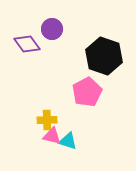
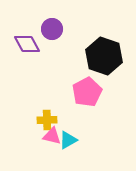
purple diamond: rotated 8 degrees clockwise
cyan triangle: moved 1 px up; rotated 48 degrees counterclockwise
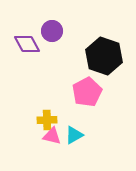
purple circle: moved 2 px down
cyan triangle: moved 6 px right, 5 px up
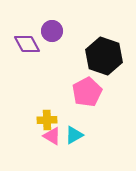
pink triangle: rotated 18 degrees clockwise
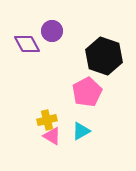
yellow cross: rotated 12 degrees counterclockwise
cyan triangle: moved 7 px right, 4 px up
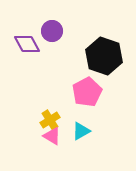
yellow cross: moved 3 px right; rotated 18 degrees counterclockwise
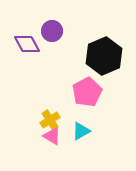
black hexagon: rotated 18 degrees clockwise
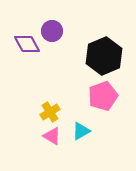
pink pentagon: moved 16 px right, 4 px down; rotated 8 degrees clockwise
yellow cross: moved 8 px up
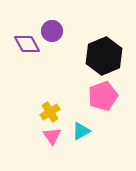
pink triangle: rotated 24 degrees clockwise
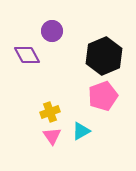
purple diamond: moved 11 px down
yellow cross: rotated 12 degrees clockwise
